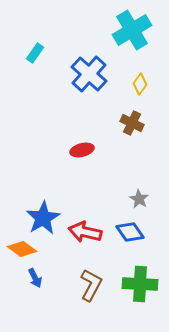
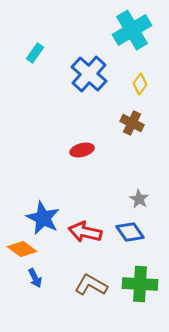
blue star: rotated 16 degrees counterclockwise
brown L-shape: rotated 88 degrees counterclockwise
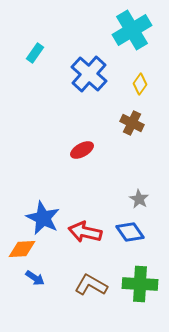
red ellipse: rotated 15 degrees counterclockwise
orange diamond: rotated 40 degrees counterclockwise
blue arrow: rotated 30 degrees counterclockwise
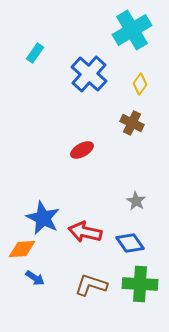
gray star: moved 3 px left, 2 px down
blue diamond: moved 11 px down
brown L-shape: rotated 12 degrees counterclockwise
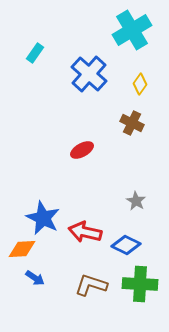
blue diamond: moved 4 px left, 2 px down; rotated 28 degrees counterclockwise
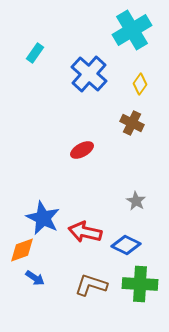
orange diamond: moved 1 px down; rotated 16 degrees counterclockwise
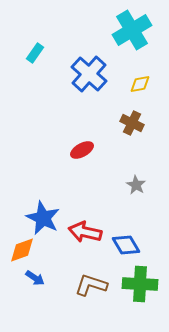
yellow diamond: rotated 45 degrees clockwise
gray star: moved 16 px up
blue diamond: rotated 32 degrees clockwise
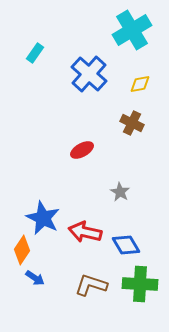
gray star: moved 16 px left, 7 px down
orange diamond: rotated 36 degrees counterclockwise
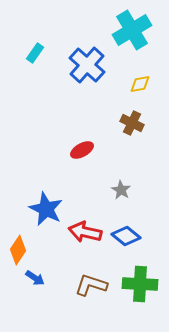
blue cross: moved 2 px left, 9 px up
gray star: moved 1 px right, 2 px up
blue star: moved 3 px right, 9 px up
blue diamond: moved 9 px up; rotated 20 degrees counterclockwise
orange diamond: moved 4 px left
